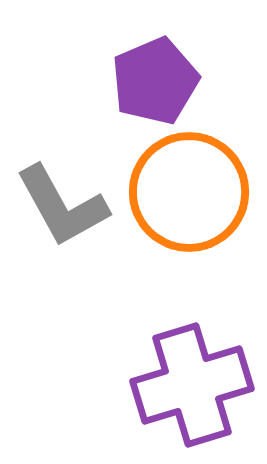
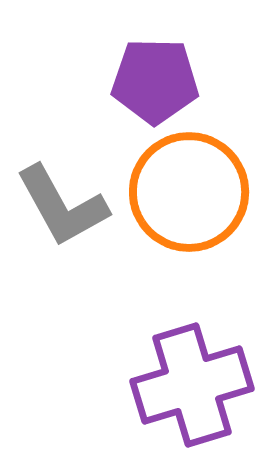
purple pentagon: rotated 24 degrees clockwise
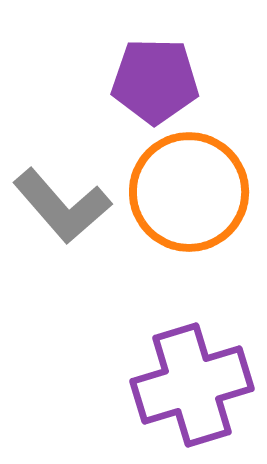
gray L-shape: rotated 12 degrees counterclockwise
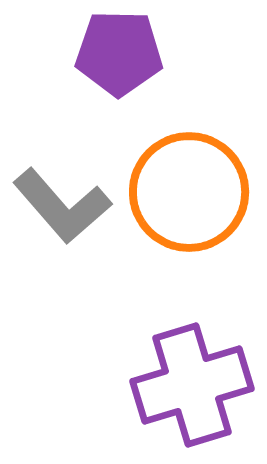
purple pentagon: moved 36 px left, 28 px up
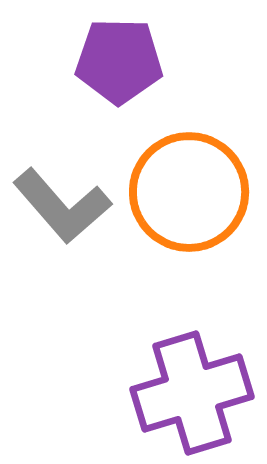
purple pentagon: moved 8 px down
purple cross: moved 8 px down
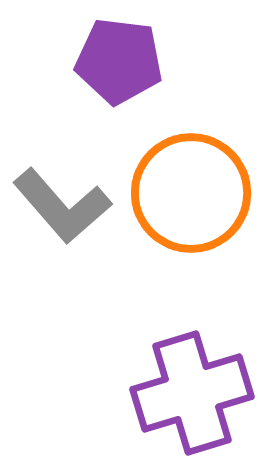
purple pentagon: rotated 6 degrees clockwise
orange circle: moved 2 px right, 1 px down
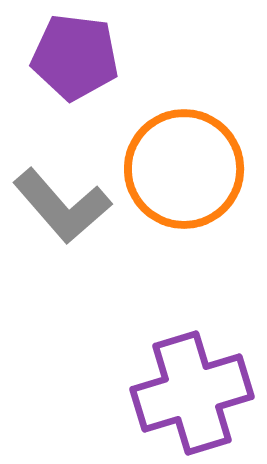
purple pentagon: moved 44 px left, 4 px up
orange circle: moved 7 px left, 24 px up
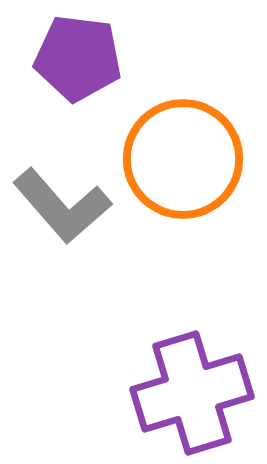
purple pentagon: moved 3 px right, 1 px down
orange circle: moved 1 px left, 10 px up
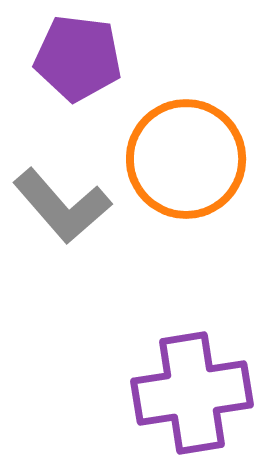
orange circle: moved 3 px right
purple cross: rotated 8 degrees clockwise
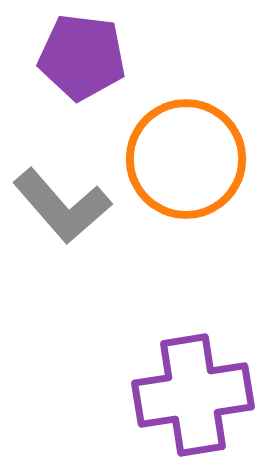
purple pentagon: moved 4 px right, 1 px up
purple cross: moved 1 px right, 2 px down
